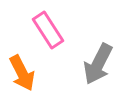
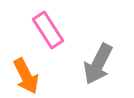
orange arrow: moved 4 px right, 3 px down
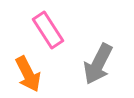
orange arrow: moved 2 px right, 2 px up
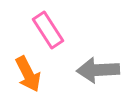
gray arrow: moved 6 px down; rotated 60 degrees clockwise
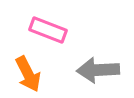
pink rectangle: rotated 36 degrees counterclockwise
